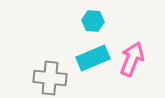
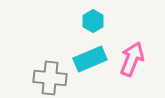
cyan hexagon: rotated 25 degrees clockwise
cyan rectangle: moved 3 px left, 1 px down
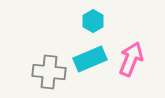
pink arrow: moved 1 px left
gray cross: moved 1 px left, 6 px up
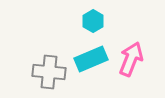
cyan rectangle: moved 1 px right
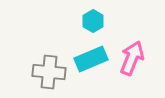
pink arrow: moved 1 px right, 1 px up
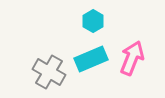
gray cross: rotated 24 degrees clockwise
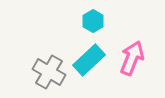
cyan rectangle: moved 2 px left, 1 px down; rotated 20 degrees counterclockwise
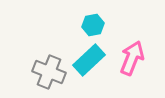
cyan hexagon: moved 4 px down; rotated 20 degrees clockwise
gray cross: rotated 8 degrees counterclockwise
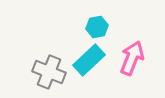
cyan hexagon: moved 4 px right, 2 px down
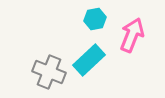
cyan hexagon: moved 2 px left, 8 px up
pink arrow: moved 23 px up
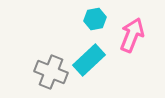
gray cross: moved 2 px right
